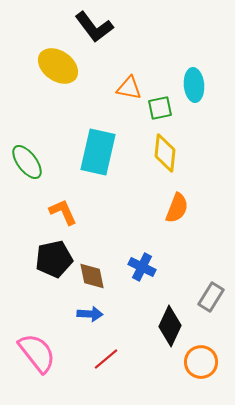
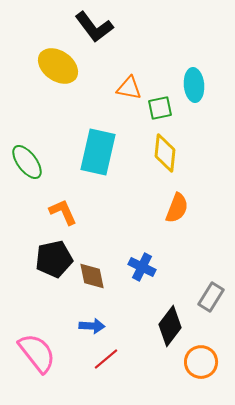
blue arrow: moved 2 px right, 12 px down
black diamond: rotated 12 degrees clockwise
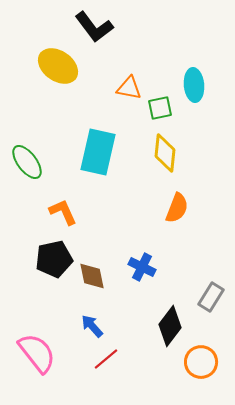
blue arrow: rotated 135 degrees counterclockwise
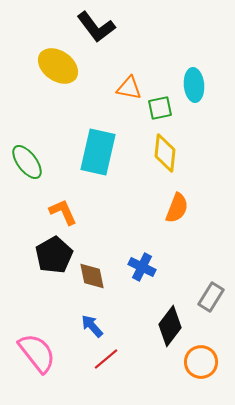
black L-shape: moved 2 px right
black pentagon: moved 4 px up; rotated 18 degrees counterclockwise
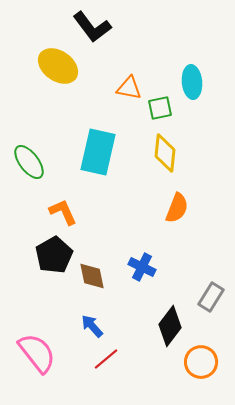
black L-shape: moved 4 px left
cyan ellipse: moved 2 px left, 3 px up
green ellipse: moved 2 px right
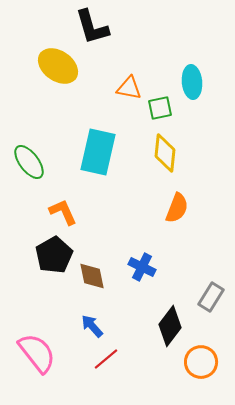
black L-shape: rotated 21 degrees clockwise
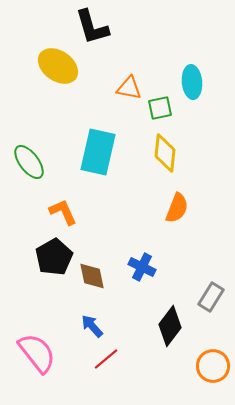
black pentagon: moved 2 px down
orange circle: moved 12 px right, 4 px down
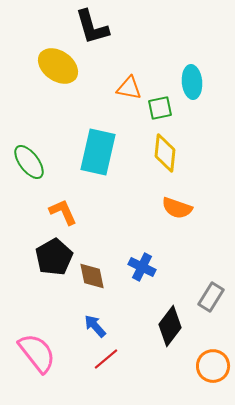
orange semicircle: rotated 88 degrees clockwise
blue arrow: moved 3 px right
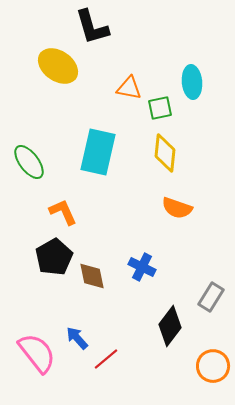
blue arrow: moved 18 px left, 12 px down
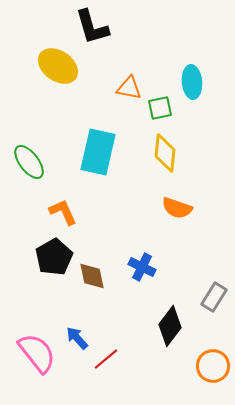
gray rectangle: moved 3 px right
